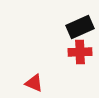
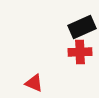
black rectangle: moved 2 px right
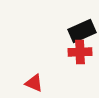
black rectangle: moved 4 px down
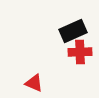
black rectangle: moved 9 px left
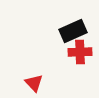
red triangle: rotated 24 degrees clockwise
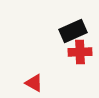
red triangle: rotated 18 degrees counterclockwise
